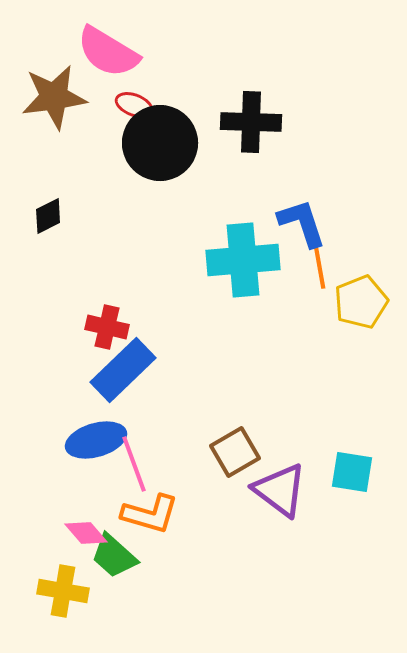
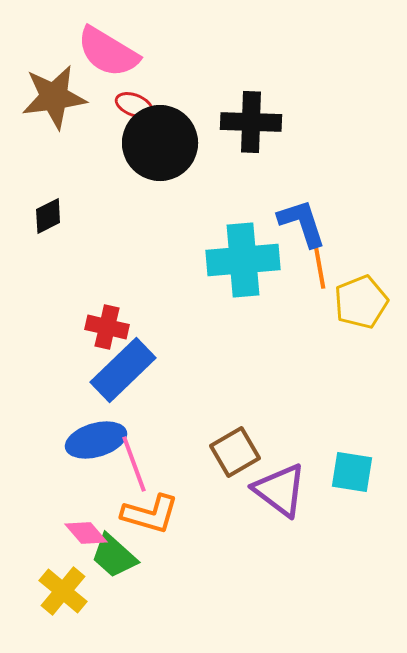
yellow cross: rotated 30 degrees clockwise
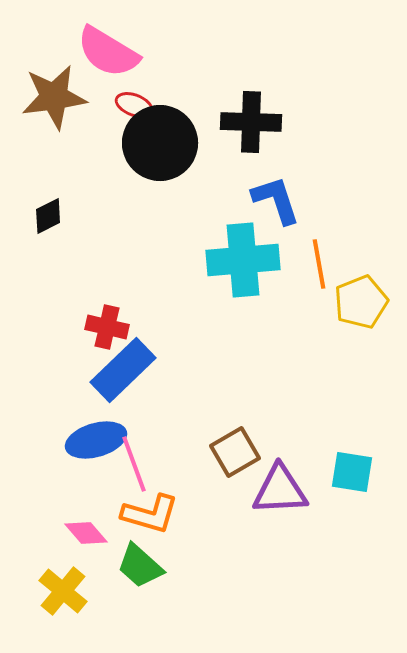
blue L-shape: moved 26 px left, 23 px up
purple triangle: rotated 40 degrees counterclockwise
green trapezoid: moved 26 px right, 10 px down
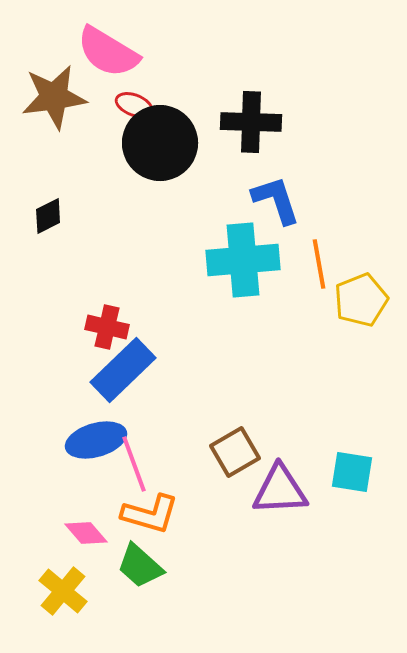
yellow pentagon: moved 2 px up
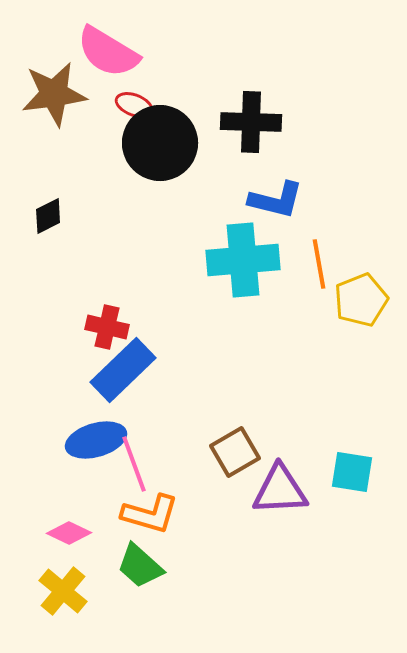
brown star: moved 3 px up
blue L-shape: rotated 122 degrees clockwise
pink diamond: moved 17 px left; rotated 24 degrees counterclockwise
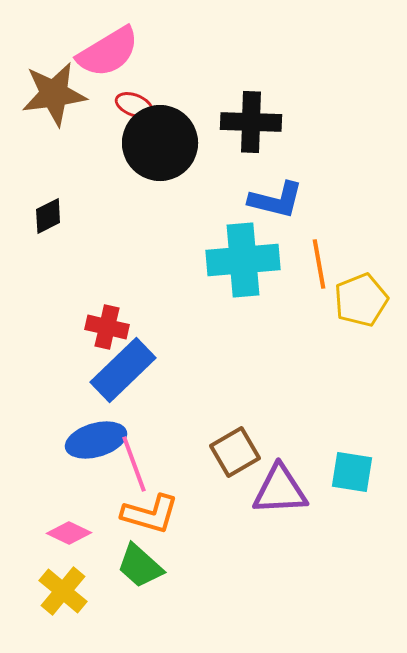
pink semicircle: rotated 62 degrees counterclockwise
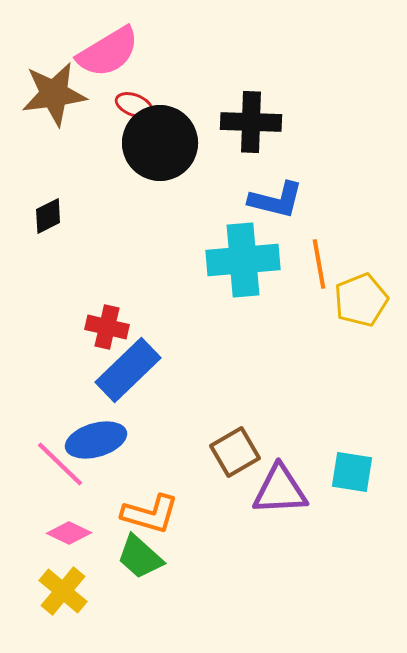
blue rectangle: moved 5 px right
pink line: moved 74 px left; rotated 26 degrees counterclockwise
green trapezoid: moved 9 px up
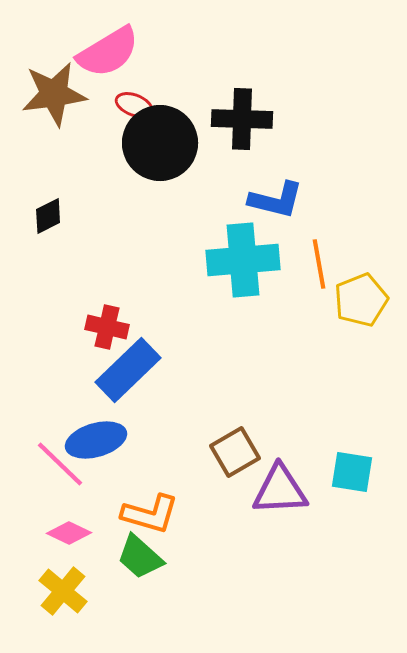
black cross: moved 9 px left, 3 px up
